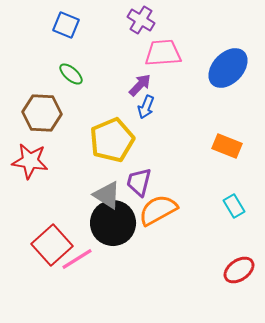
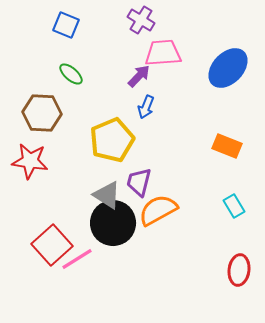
purple arrow: moved 1 px left, 9 px up
red ellipse: rotated 48 degrees counterclockwise
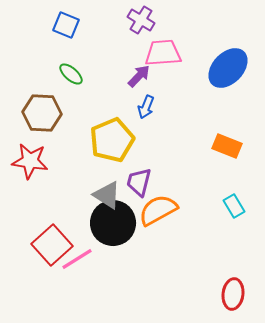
red ellipse: moved 6 px left, 24 px down
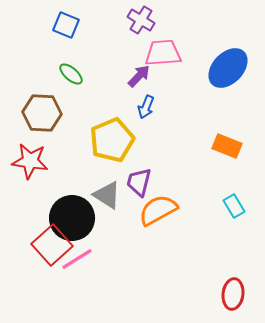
black circle: moved 41 px left, 5 px up
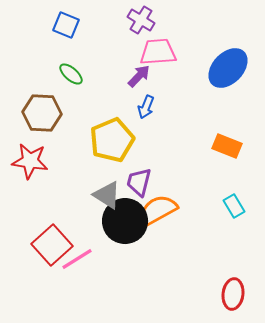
pink trapezoid: moved 5 px left, 1 px up
black circle: moved 53 px right, 3 px down
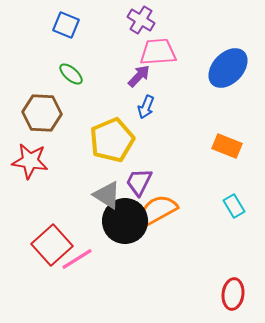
purple trapezoid: rotated 12 degrees clockwise
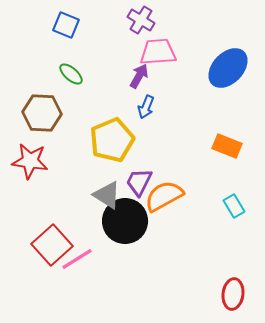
purple arrow: rotated 15 degrees counterclockwise
orange semicircle: moved 6 px right, 14 px up
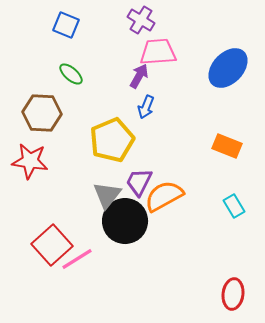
gray triangle: rotated 36 degrees clockwise
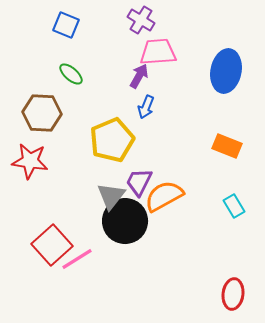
blue ellipse: moved 2 px left, 3 px down; rotated 33 degrees counterclockwise
gray triangle: moved 4 px right, 1 px down
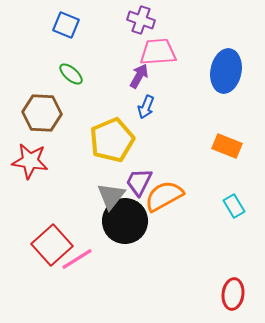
purple cross: rotated 12 degrees counterclockwise
